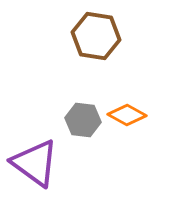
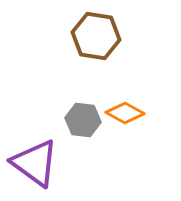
orange diamond: moved 2 px left, 2 px up
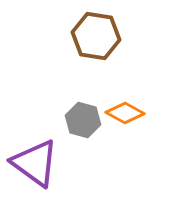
gray hexagon: rotated 8 degrees clockwise
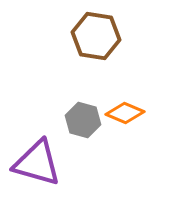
orange diamond: rotated 6 degrees counterclockwise
purple triangle: moved 2 px right; rotated 20 degrees counterclockwise
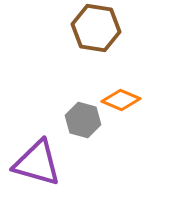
brown hexagon: moved 8 px up
orange diamond: moved 4 px left, 13 px up
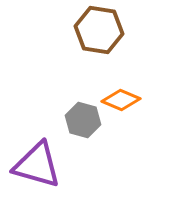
brown hexagon: moved 3 px right, 2 px down
purple triangle: moved 2 px down
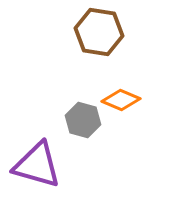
brown hexagon: moved 2 px down
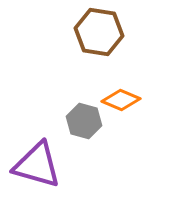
gray hexagon: moved 1 px right, 1 px down
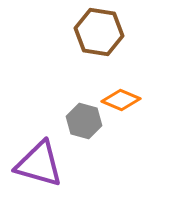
purple triangle: moved 2 px right, 1 px up
